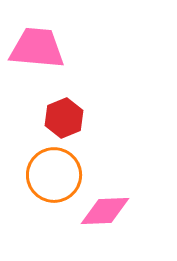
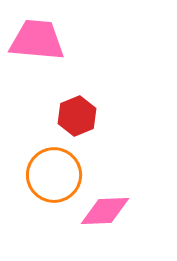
pink trapezoid: moved 8 px up
red hexagon: moved 13 px right, 2 px up
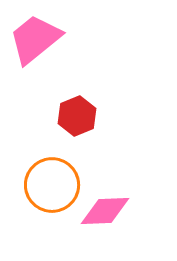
pink trapezoid: moved 2 px left, 1 px up; rotated 44 degrees counterclockwise
orange circle: moved 2 px left, 10 px down
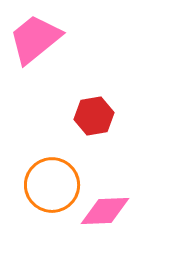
red hexagon: moved 17 px right; rotated 12 degrees clockwise
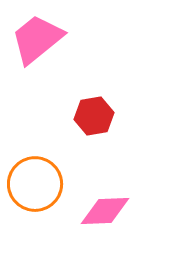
pink trapezoid: moved 2 px right
orange circle: moved 17 px left, 1 px up
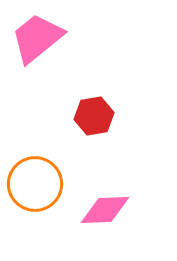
pink trapezoid: moved 1 px up
pink diamond: moved 1 px up
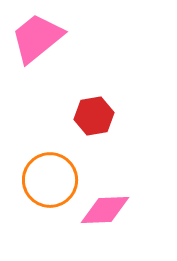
orange circle: moved 15 px right, 4 px up
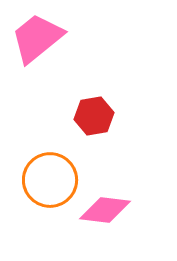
pink diamond: rotated 9 degrees clockwise
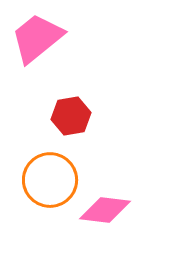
red hexagon: moved 23 px left
